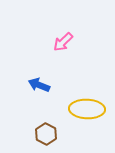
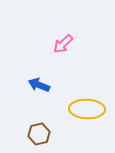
pink arrow: moved 2 px down
brown hexagon: moved 7 px left; rotated 20 degrees clockwise
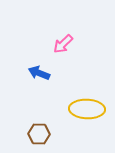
blue arrow: moved 12 px up
brown hexagon: rotated 15 degrees clockwise
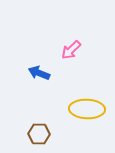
pink arrow: moved 8 px right, 6 px down
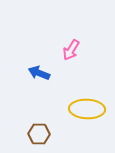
pink arrow: rotated 15 degrees counterclockwise
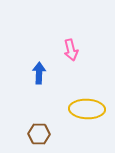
pink arrow: rotated 45 degrees counterclockwise
blue arrow: rotated 70 degrees clockwise
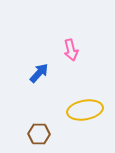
blue arrow: rotated 40 degrees clockwise
yellow ellipse: moved 2 px left, 1 px down; rotated 12 degrees counterclockwise
